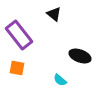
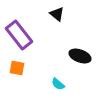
black triangle: moved 3 px right
cyan semicircle: moved 2 px left, 4 px down
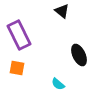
black triangle: moved 5 px right, 3 px up
purple rectangle: rotated 12 degrees clockwise
black ellipse: moved 1 px left, 1 px up; rotated 45 degrees clockwise
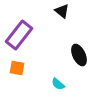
purple rectangle: rotated 64 degrees clockwise
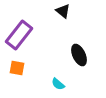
black triangle: moved 1 px right
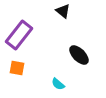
black ellipse: rotated 20 degrees counterclockwise
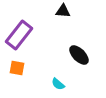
black triangle: rotated 35 degrees counterclockwise
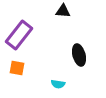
black ellipse: rotated 30 degrees clockwise
cyan semicircle: rotated 32 degrees counterclockwise
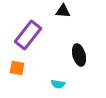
purple rectangle: moved 9 px right
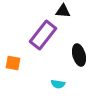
purple rectangle: moved 15 px right
orange square: moved 4 px left, 5 px up
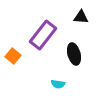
black triangle: moved 18 px right, 6 px down
black ellipse: moved 5 px left, 1 px up
orange square: moved 7 px up; rotated 28 degrees clockwise
